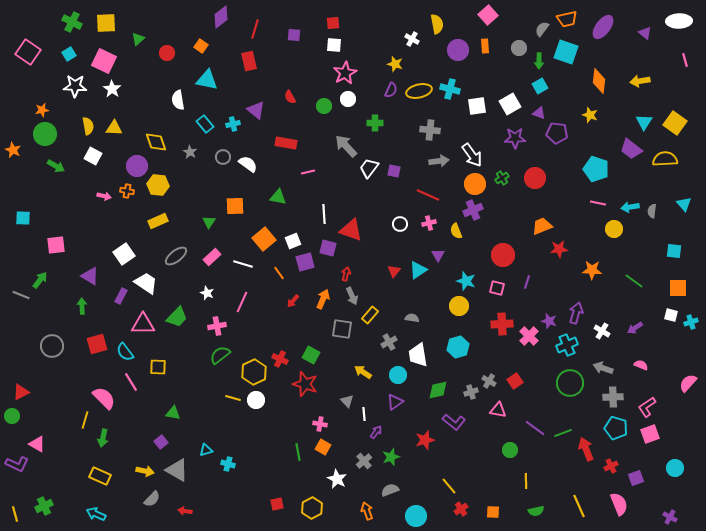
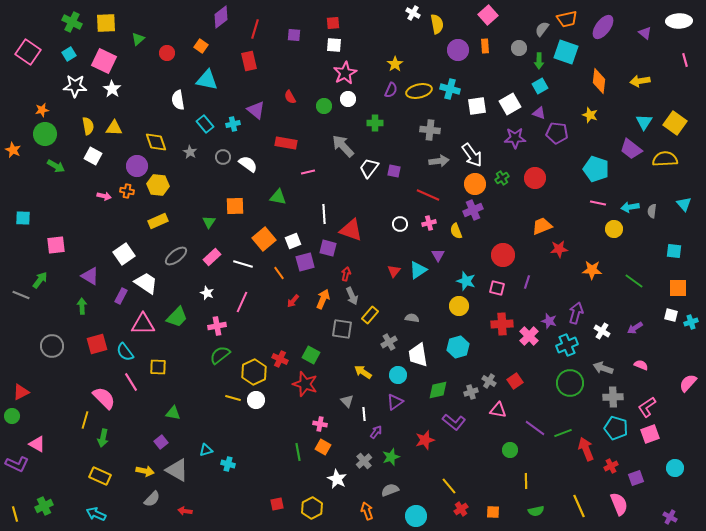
white cross at (412, 39): moved 1 px right, 26 px up
yellow star at (395, 64): rotated 21 degrees clockwise
gray arrow at (346, 146): moved 3 px left
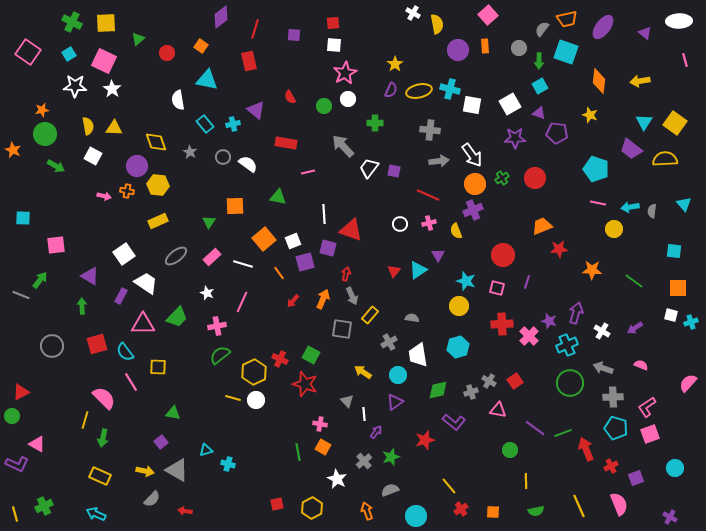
white square at (477, 106): moved 5 px left, 1 px up; rotated 18 degrees clockwise
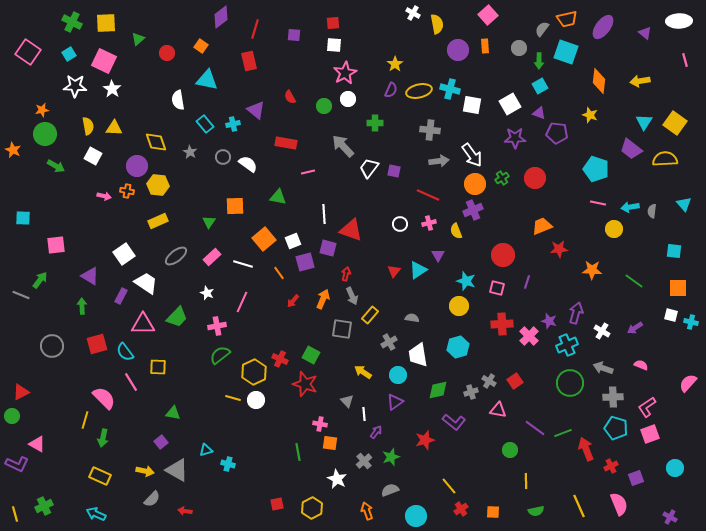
cyan cross at (691, 322): rotated 32 degrees clockwise
orange square at (323, 447): moved 7 px right, 4 px up; rotated 21 degrees counterclockwise
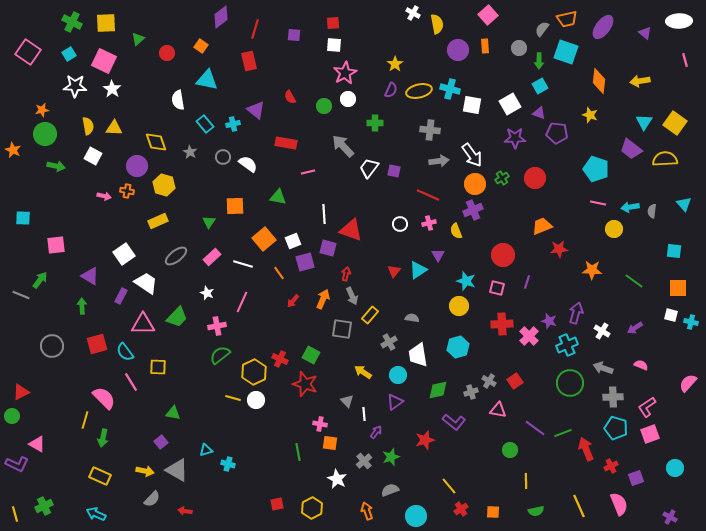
green arrow at (56, 166): rotated 18 degrees counterclockwise
yellow hexagon at (158, 185): moved 6 px right; rotated 10 degrees clockwise
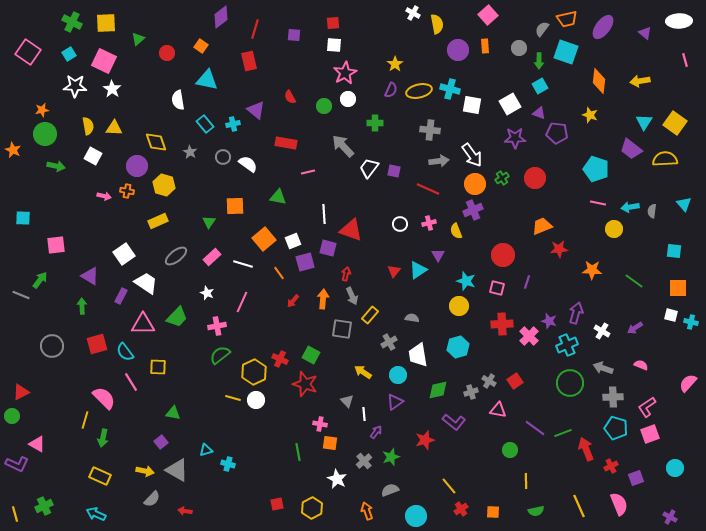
red line at (428, 195): moved 6 px up
orange arrow at (323, 299): rotated 18 degrees counterclockwise
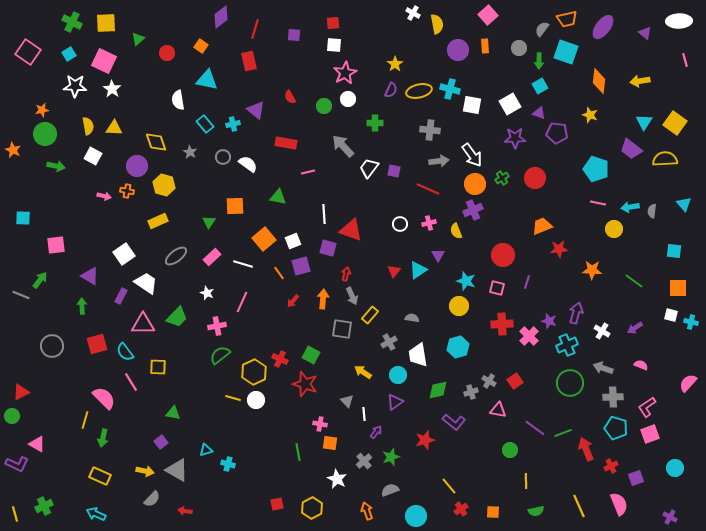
purple square at (305, 262): moved 4 px left, 4 px down
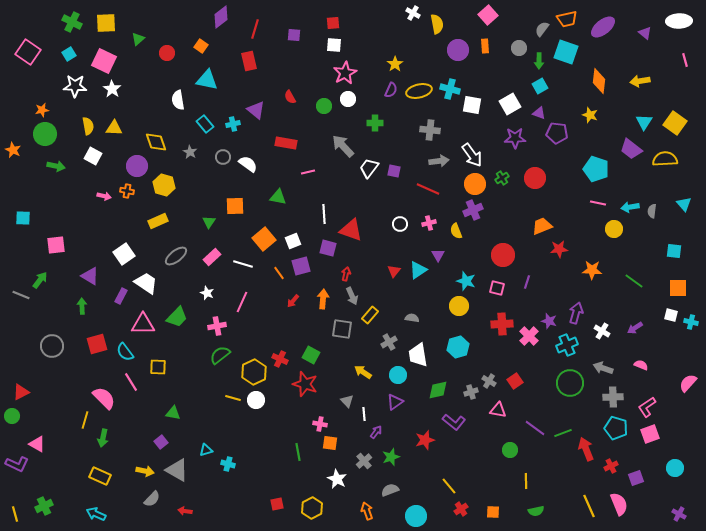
purple ellipse at (603, 27): rotated 15 degrees clockwise
yellow line at (579, 506): moved 10 px right
purple cross at (670, 517): moved 9 px right, 3 px up
